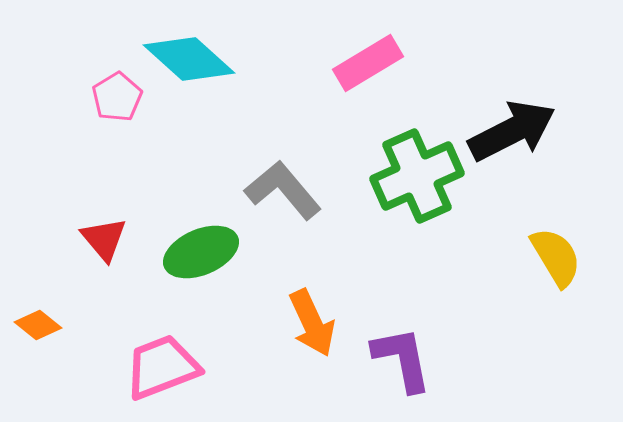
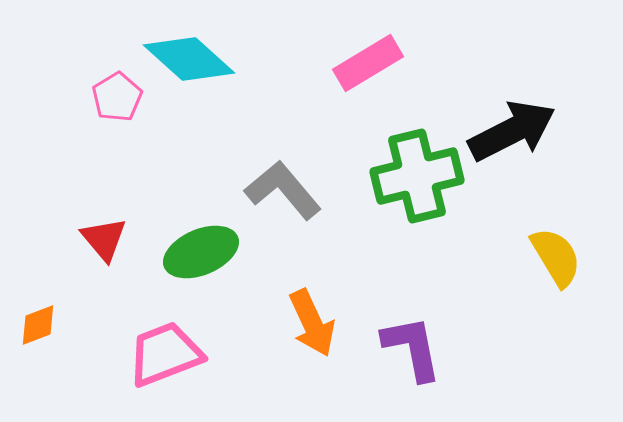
green cross: rotated 10 degrees clockwise
orange diamond: rotated 60 degrees counterclockwise
purple L-shape: moved 10 px right, 11 px up
pink trapezoid: moved 3 px right, 13 px up
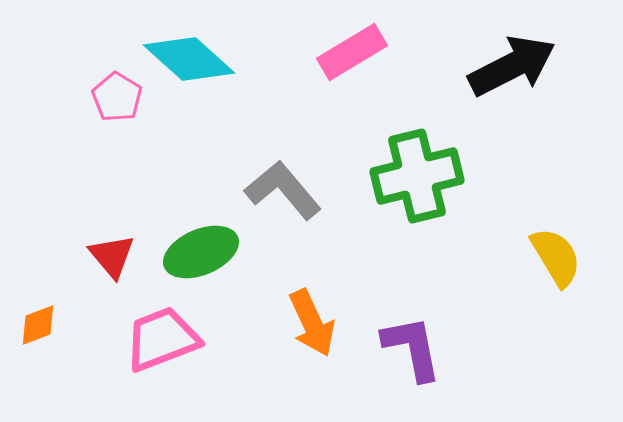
pink rectangle: moved 16 px left, 11 px up
pink pentagon: rotated 9 degrees counterclockwise
black arrow: moved 65 px up
red triangle: moved 8 px right, 17 px down
pink trapezoid: moved 3 px left, 15 px up
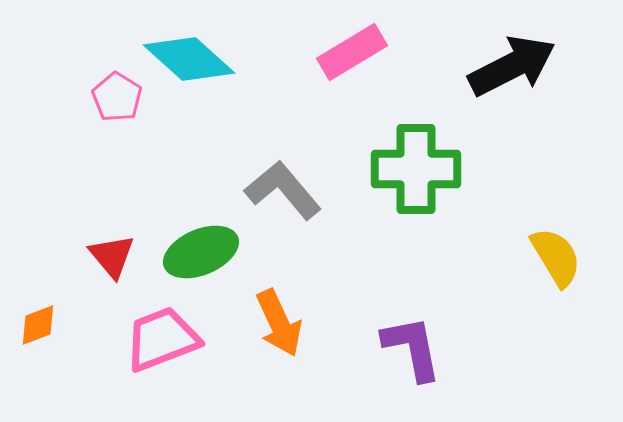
green cross: moved 1 px left, 7 px up; rotated 14 degrees clockwise
orange arrow: moved 33 px left
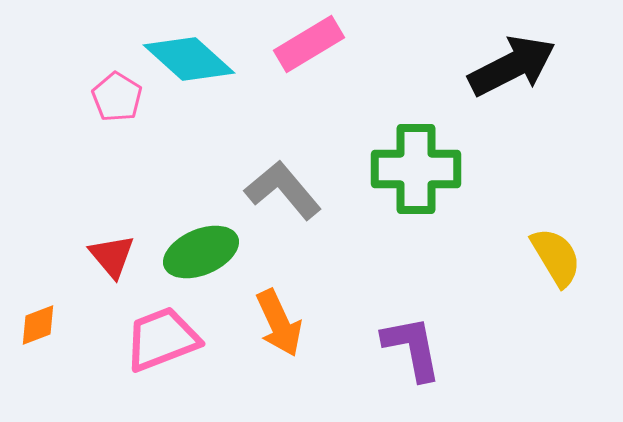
pink rectangle: moved 43 px left, 8 px up
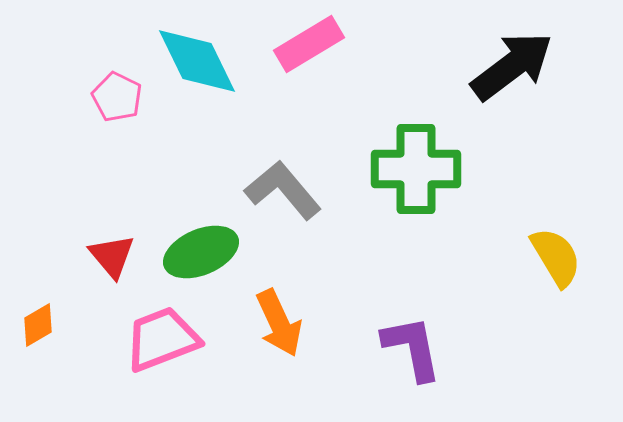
cyan diamond: moved 8 px right, 2 px down; rotated 22 degrees clockwise
black arrow: rotated 10 degrees counterclockwise
pink pentagon: rotated 6 degrees counterclockwise
orange diamond: rotated 9 degrees counterclockwise
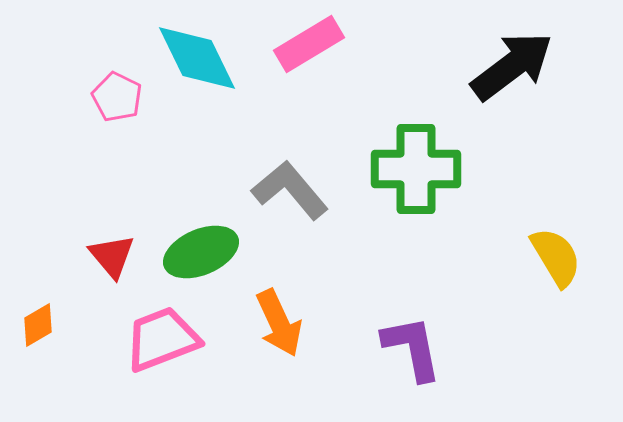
cyan diamond: moved 3 px up
gray L-shape: moved 7 px right
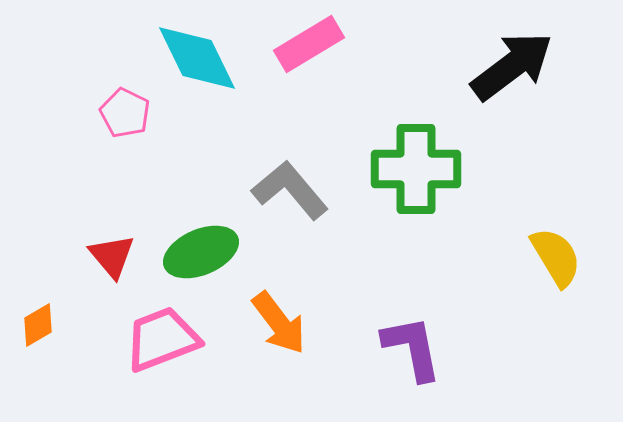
pink pentagon: moved 8 px right, 16 px down
orange arrow: rotated 12 degrees counterclockwise
